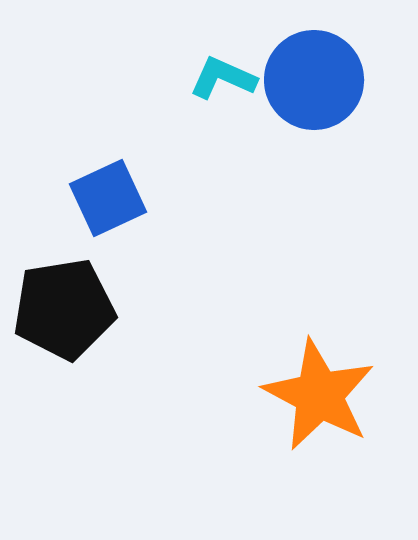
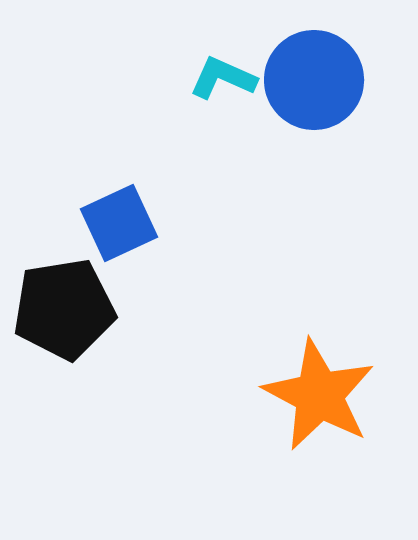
blue square: moved 11 px right, 25 px down
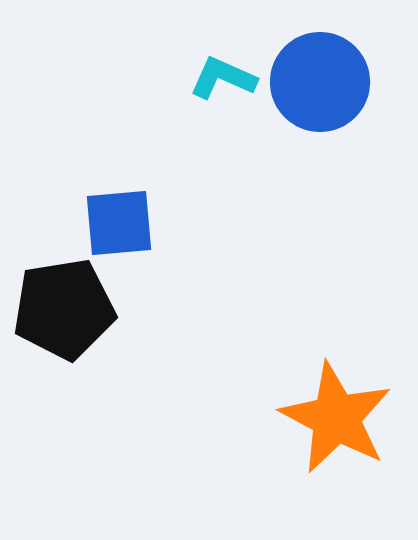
blue circle: moved 6 px right, 2 px down
blue square: rotated 20 degrees clockwise
orange star: moved 17 px right, 23 px down
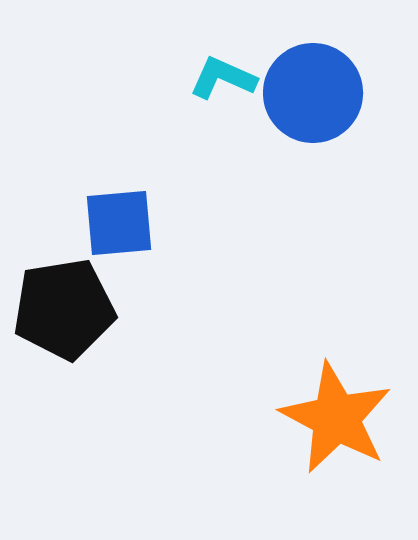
blue circle: moved 7 px left, 11 px down
